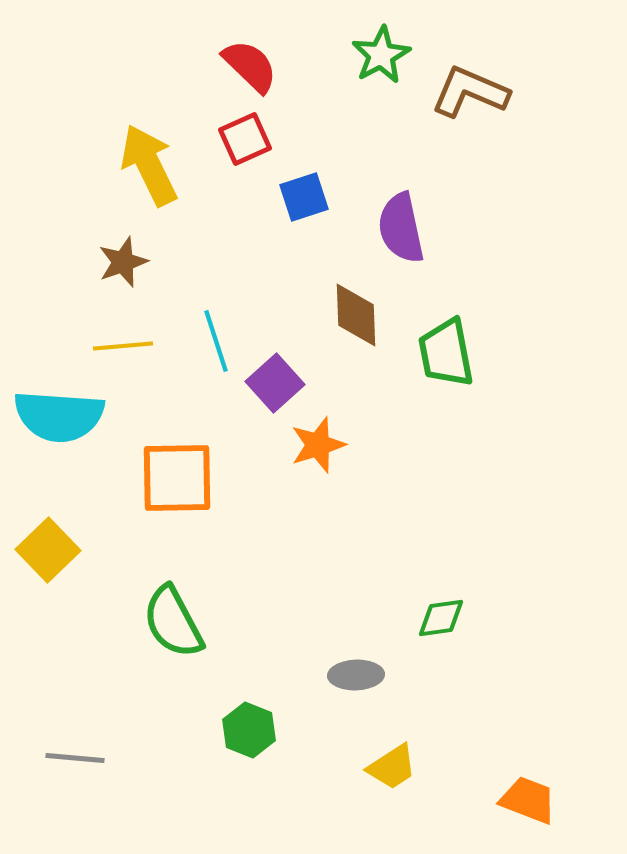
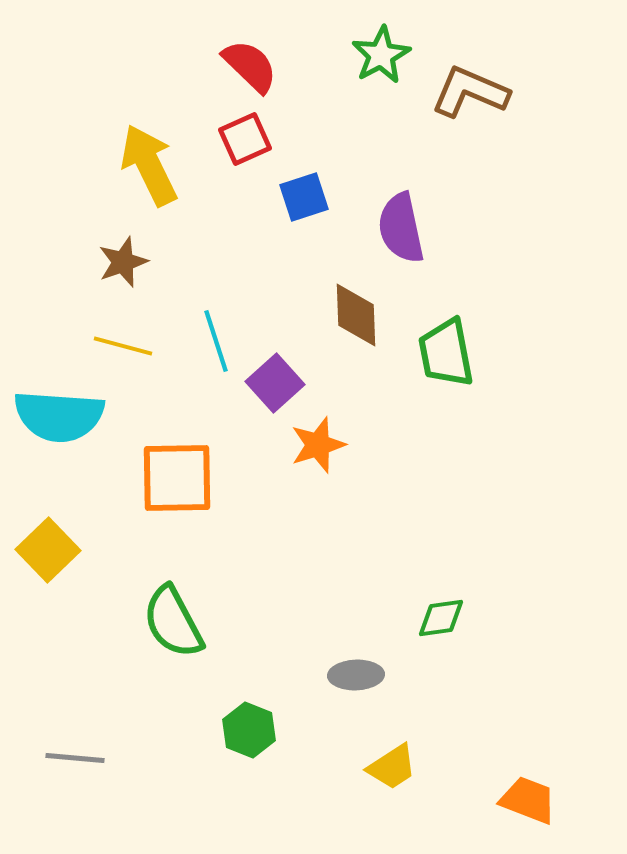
yellow line: rotated 20 degrees clockwise
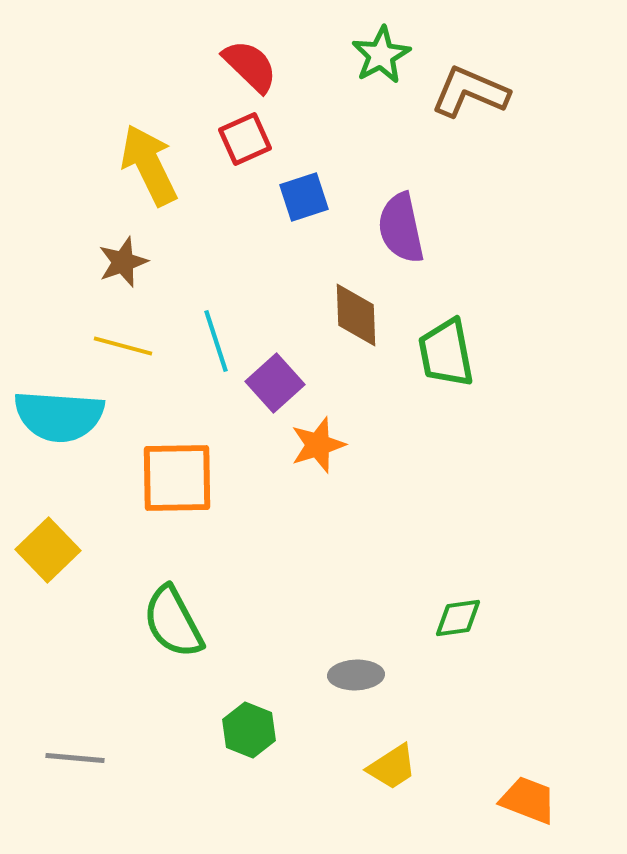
green diamond: moved 17 px right
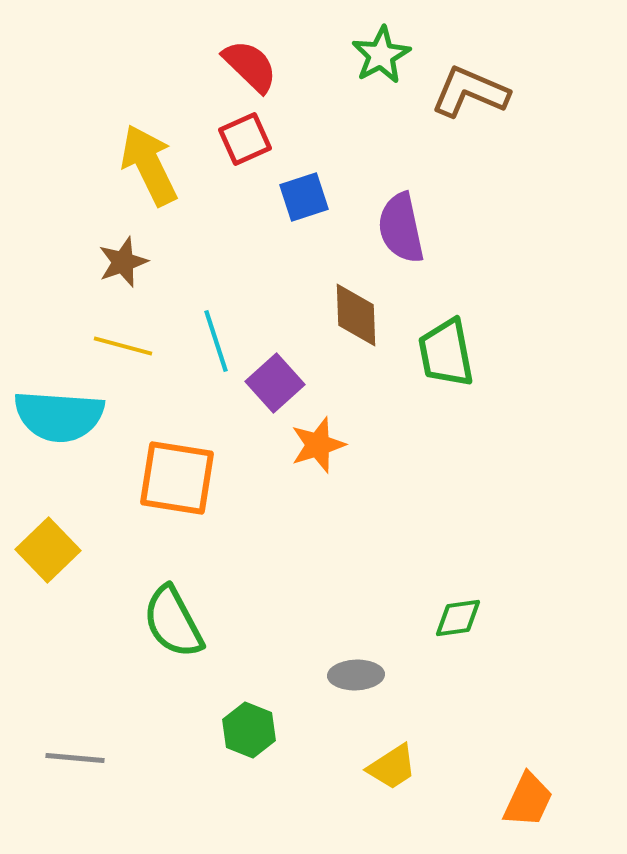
orange square: rotated 10 degrees clockwise
orange trapezoid: rotated 94 degrees clockwise
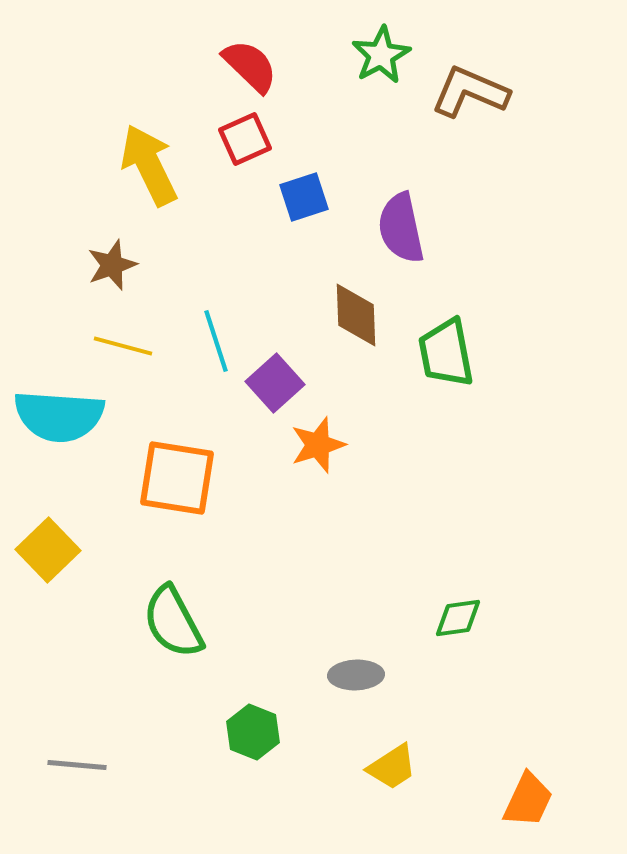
brown star: moved 11 px left, 3 px down
green hexagon: moved 4 px right, 2 px down
gray line: moved 2 px right, 7 px down
